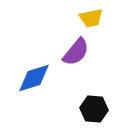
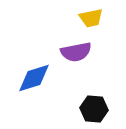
purple semicircle: rotated 40 degrees clockwise
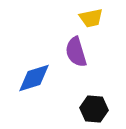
purple semicircle: rotated 84 degrees clockwise
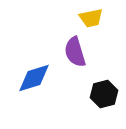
purple semicircle: moved 1 px left
black hexagon: moved 10 px right, 15 px up; rotated 20 degrees counterclockwise
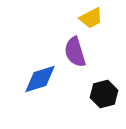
yellow trapezoid: rotated 15 degrees counterclockwise
blue diamond: moved 6 px right, 1 px down
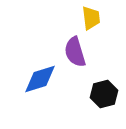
yellow trapezoid: rotated 70 degrees counterclockwise
